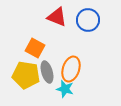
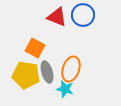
blue circle: moved 5 px left, 5 px up
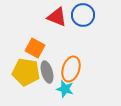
yellow pentagon: moved 3 px up
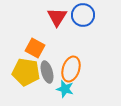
red triangle: rotated 40 degrees clockwise
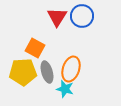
blue circle: moved 1 px left, 1 px down
yellow pentagon: moved 3 px left; rotated 12 degrees counterclockwise
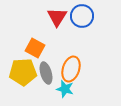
gray ellipse: moved 1 px left, 1 px down
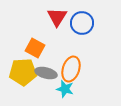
blue circle: moved 7 px down
gray ellipse: rotated 60 degrees counterclockwise
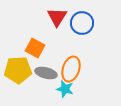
yellow pentagon: moved 5 px left, 2 px up
